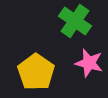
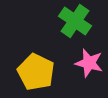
yellow pentagon: rotated 9 degrees counterclockwise
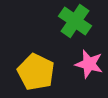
pink star: moved 1 px down
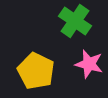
yellow pentagon: moved 1 px up
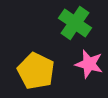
green cross: moved 2 px down
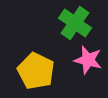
pink star: moved 1 px left, 4 px up
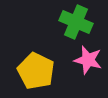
green cross: moved 1 px right, 1 px up; rotated 12 degrees counterclockwise
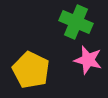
yellow pentagon: moved 5 px left, 1 px up
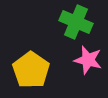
yellow pentagon: rotated 9 degrees clockwise
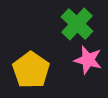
green cross: moved 1 px right, 2 px down; rotated 20 degrees clockwise
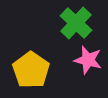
green cross: moved 1 px left, 1 px up
